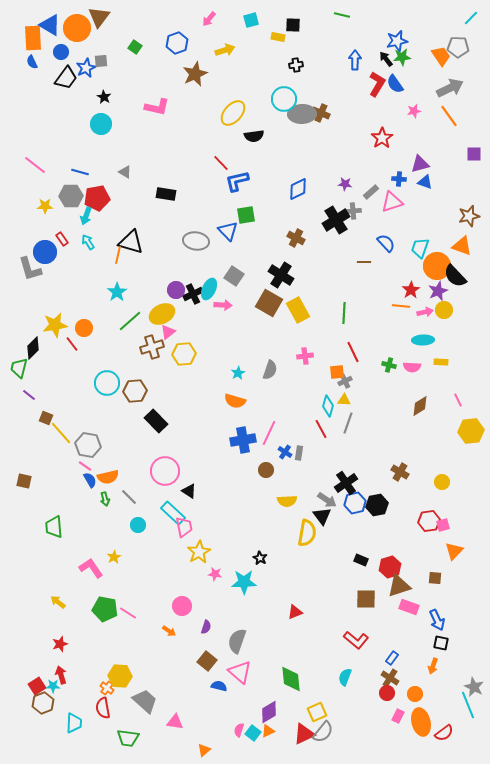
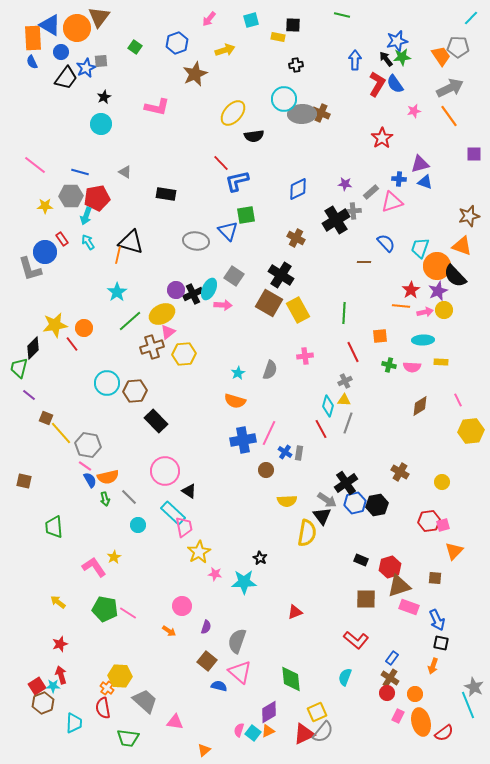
black star at (104, 97): rotated 16 degrees clockwise
orange square at (337, 372): moved 43 px right, 36 px up
pink L-shape at (91, 568): moved 3 px right, 1 px up
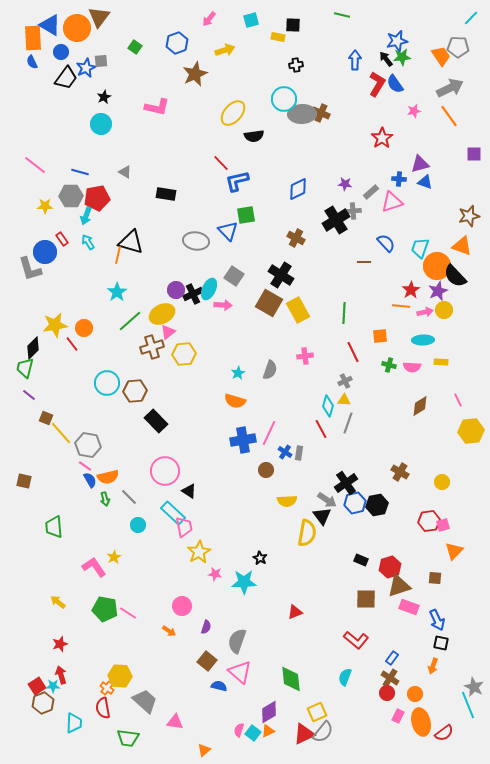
green trapezoid at (19, 368): moved 6 px right
